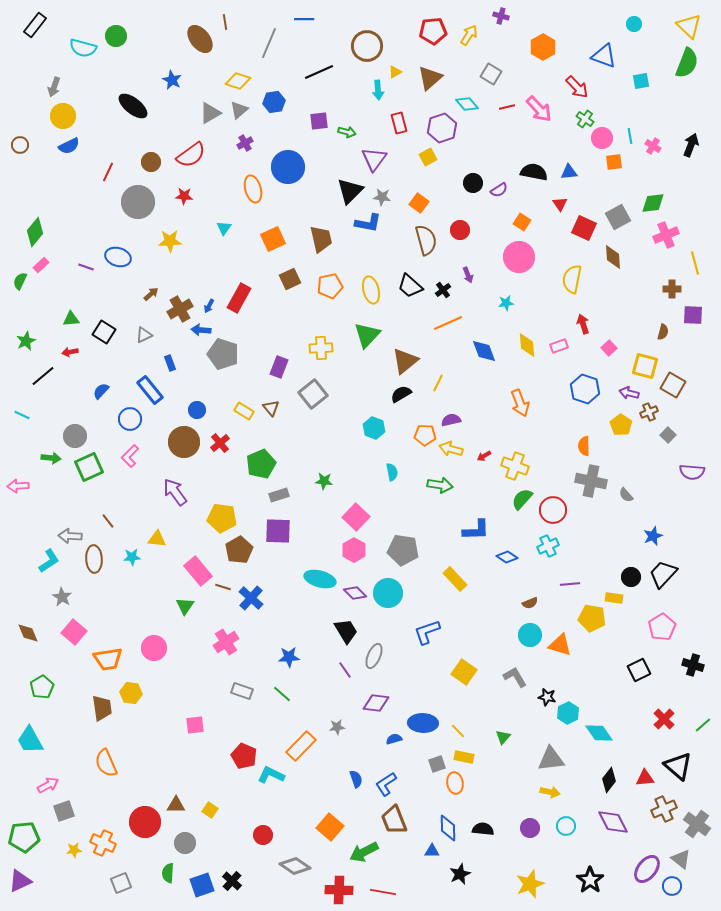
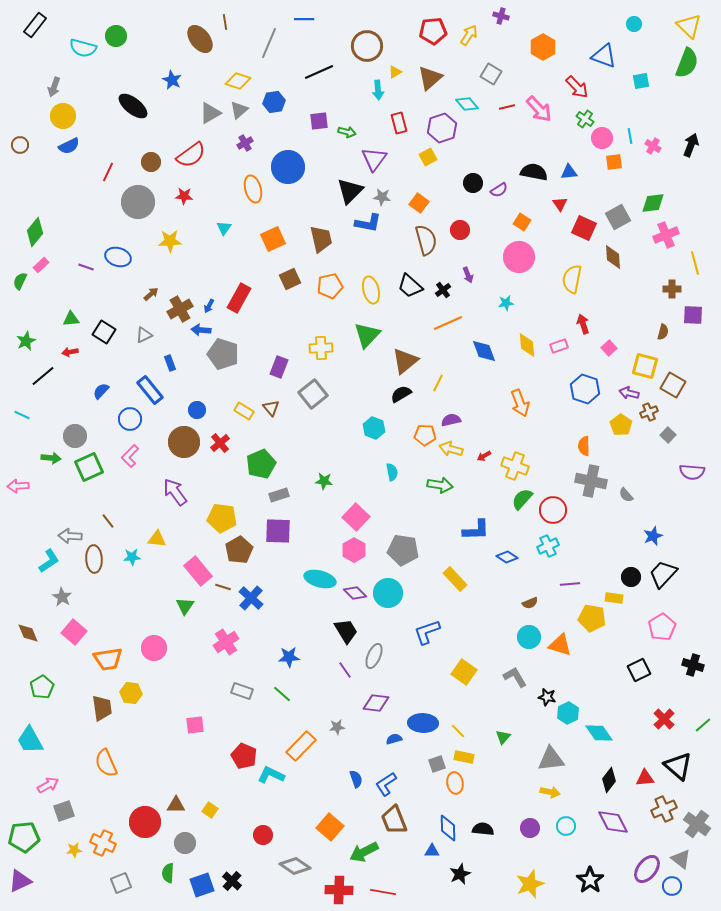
cyan circle at (530, 635): moved 1 px left, 2 px down
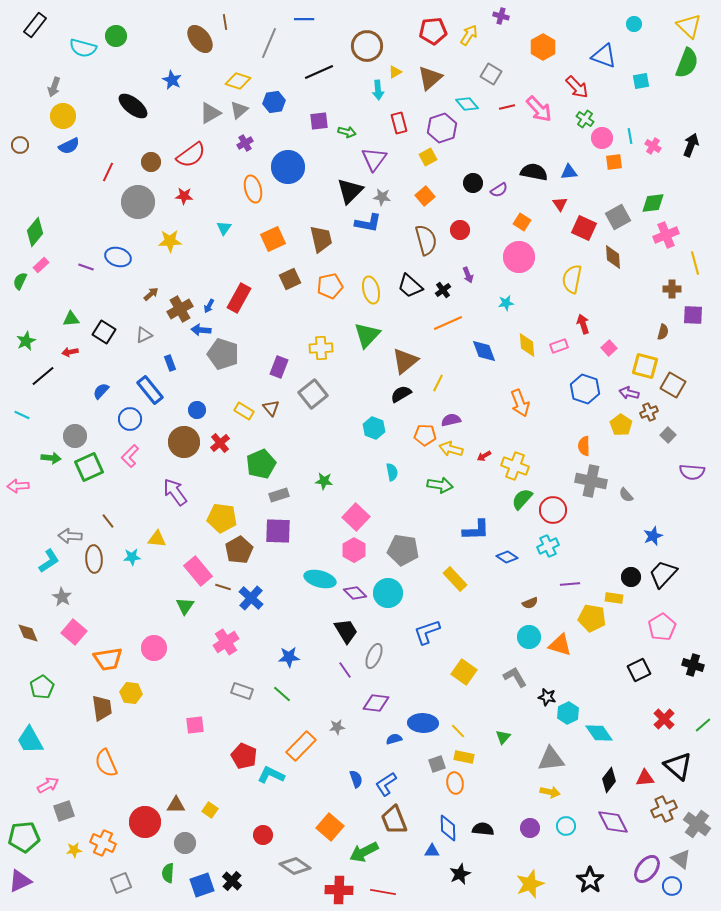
orange square at (419, 203): moved 6 px right, 7 px up; rotated 12 degrees clockwise
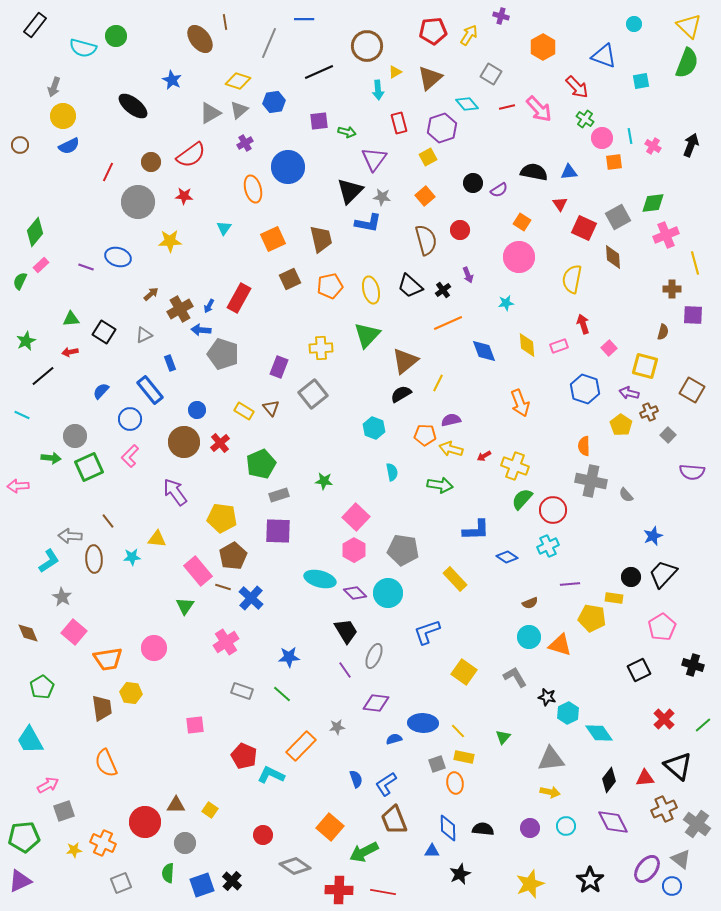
brown square at (673, 385): moved 19 px right, 5 px down
brown pentagon at (239, 550): moved 6 px left, 6 px down
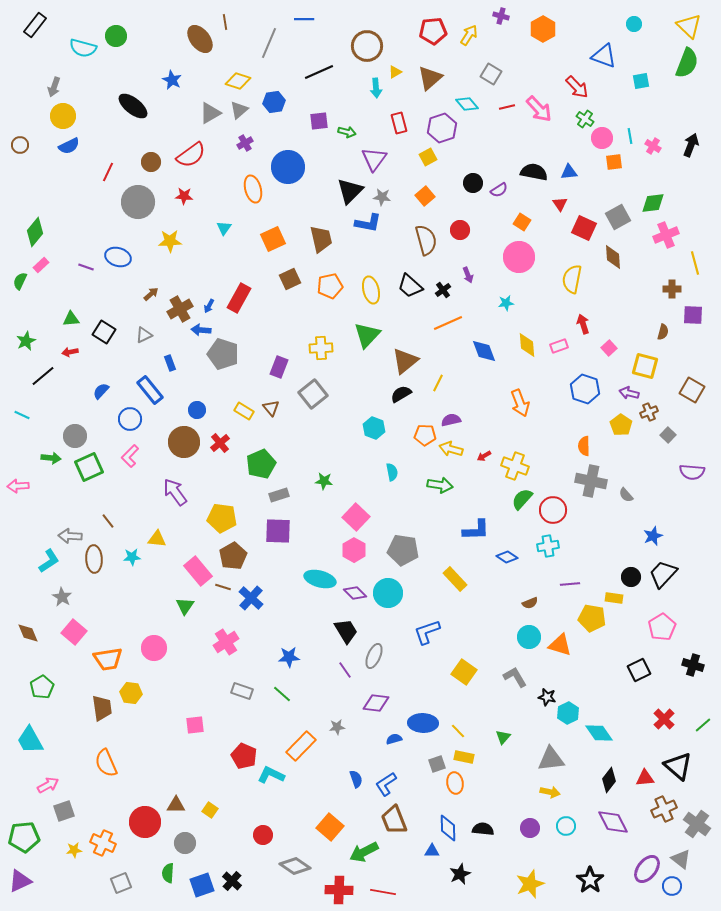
orange hexagon at (543, 47): moved 18 px up
cyan arrow at (378, 90): moved 2 px left, 2 px up
cyan cross at (548, 546): rotated 15 degrees clockwise
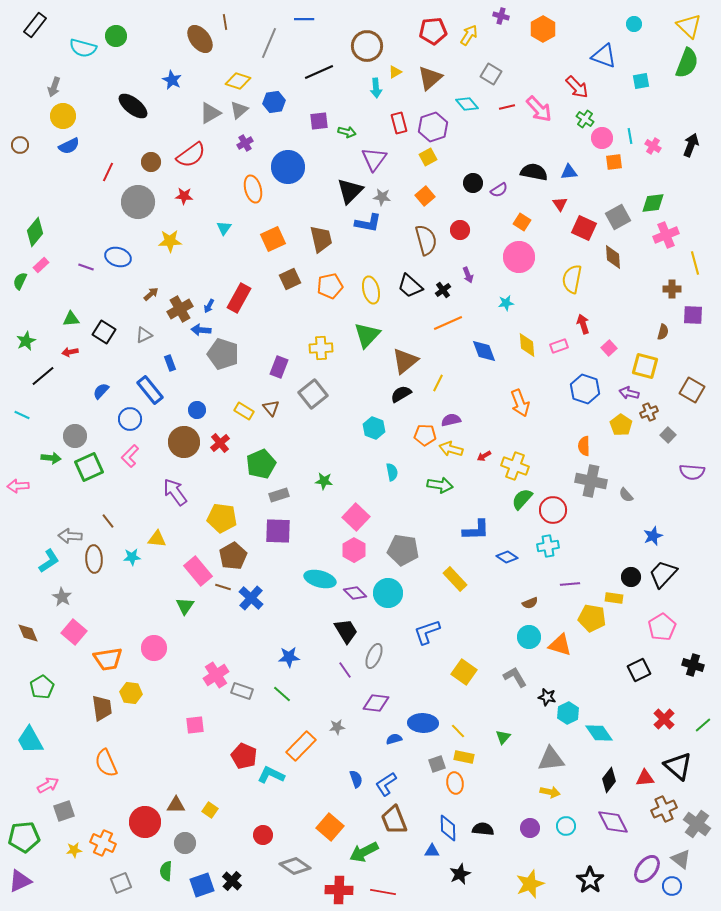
purple hexagon at (442, 128): moved 9 px left, 1 px up
pink cross at (226, 642): moved 10 px left, 33 px down
green semicircle at (168, 873): moved 2 px left, 2 px up
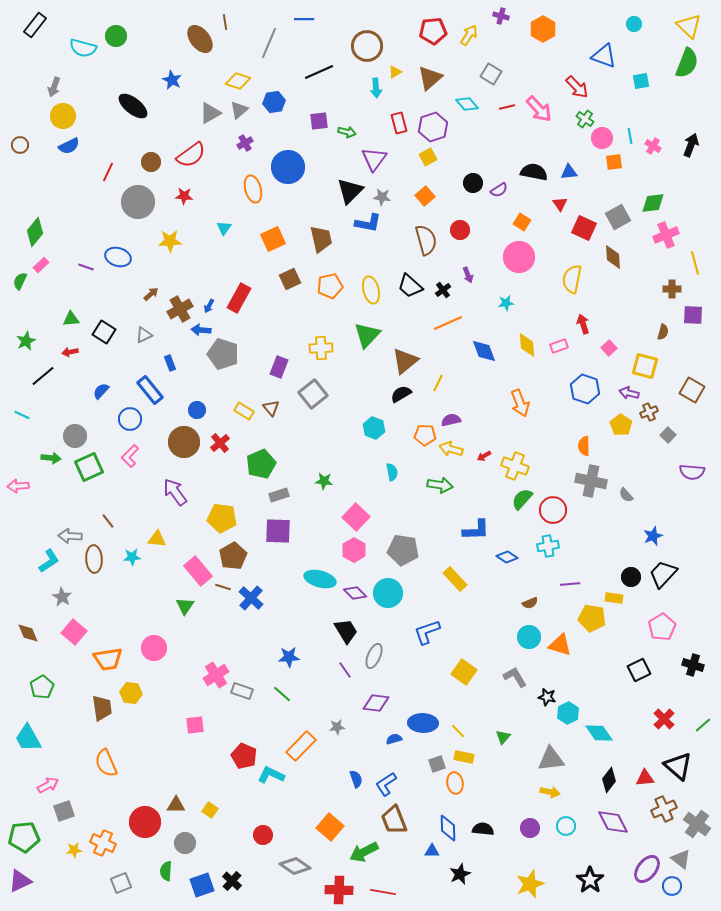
cyan trapezoid at (30, 740): moved 2 px left, 2 px up
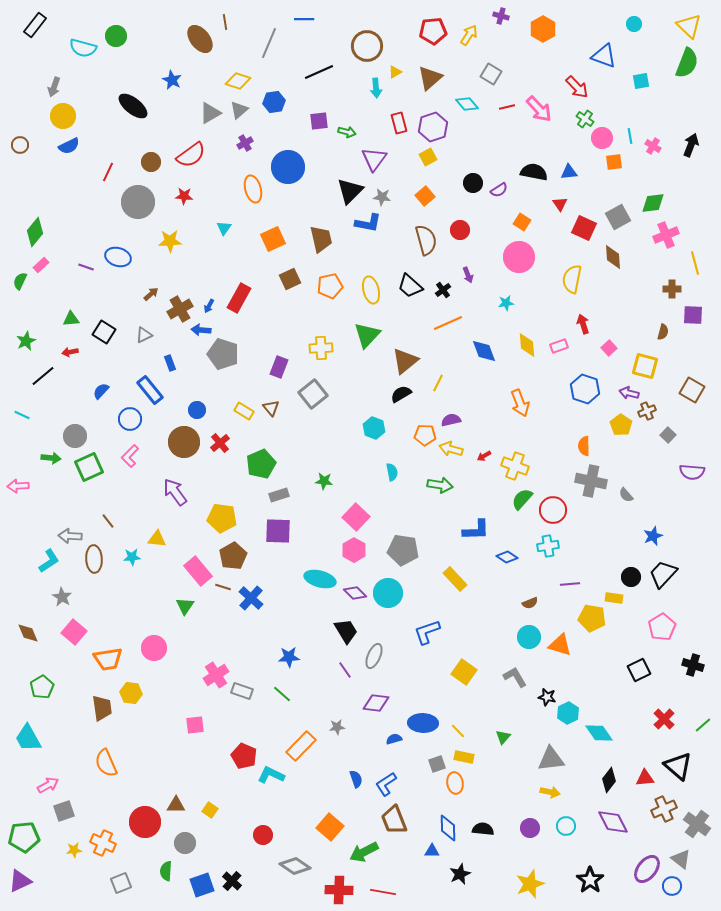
brown cross at (649, 412): moved 2 px left, 1 px up
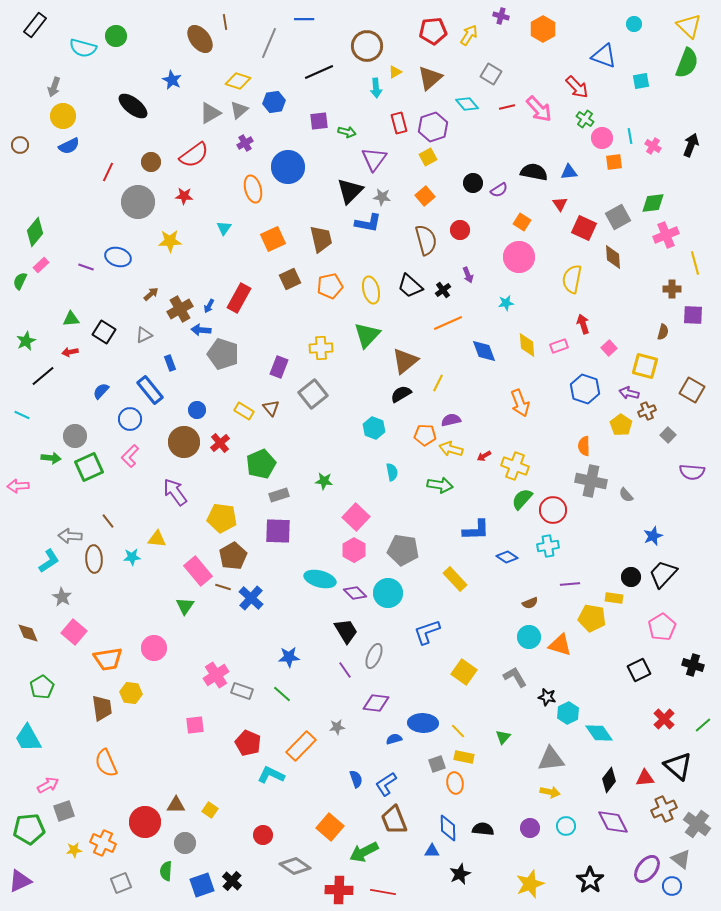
red semicircle at (191, 155): moved 3 px right
red pentagon at (244, 756): moved 4 px right, 13 px up
green pentagon at (24, 837): moved 5 px right, 8 px up
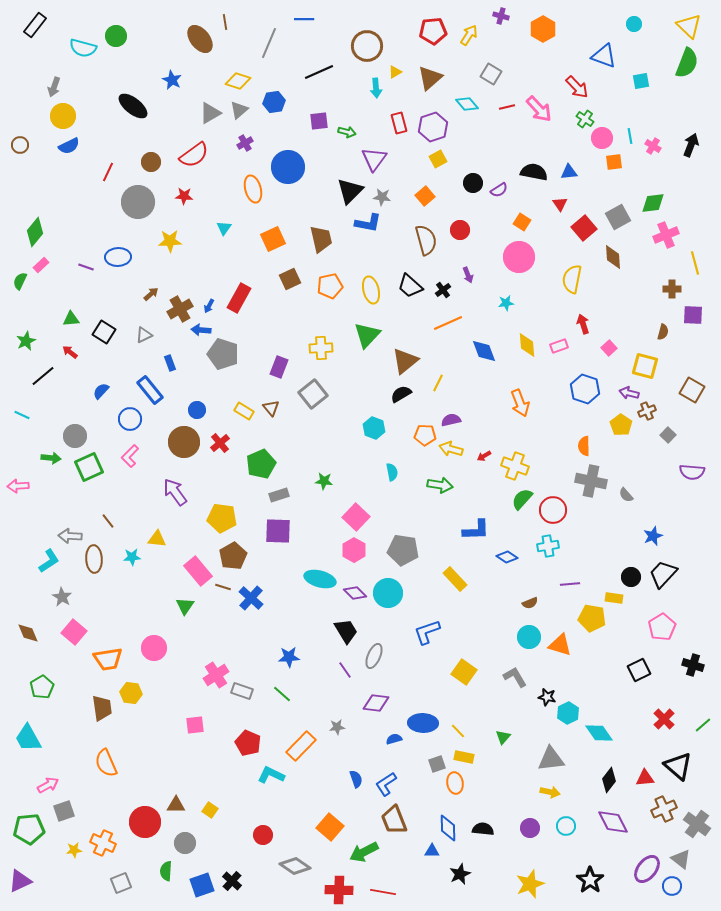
yellow square at (428, 157): moved 10 px right, 2 px down
red square at (584, 228): rotated 25 degrees clockwise
blue ellipse at (118, 257): rotated 20 degrees counterclockwise
red arrow at (70, 352): rotated 49 degrees clockwise
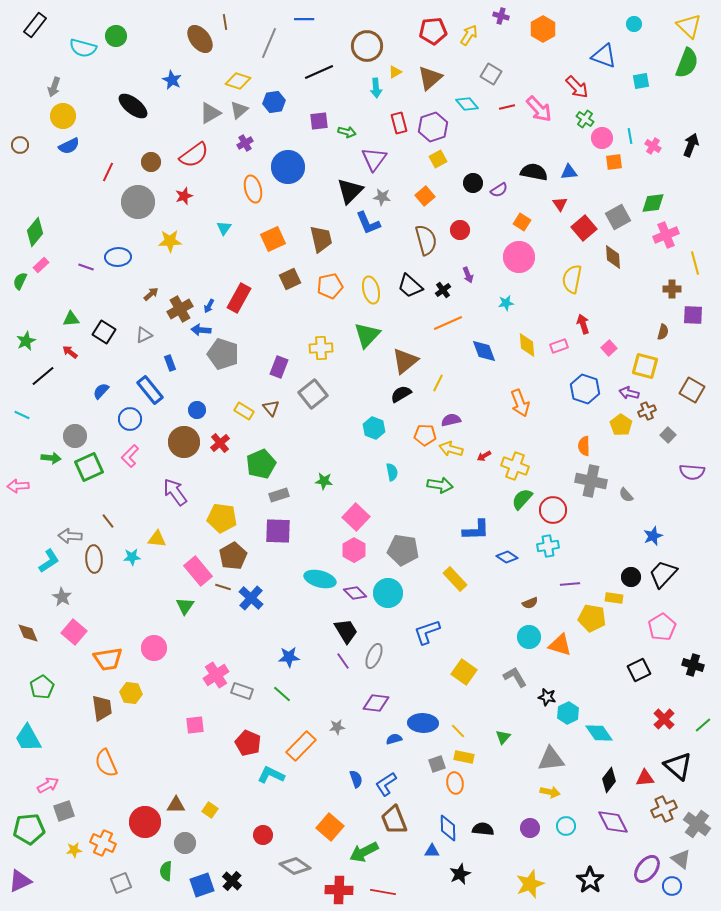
red star at (184, 196): rotated 24 degrees counterclockwise
blue L-shape at (368, 223): rotated 56 degrees clockwise
purple line at (345, 670): moved 2 px left, 9 px up
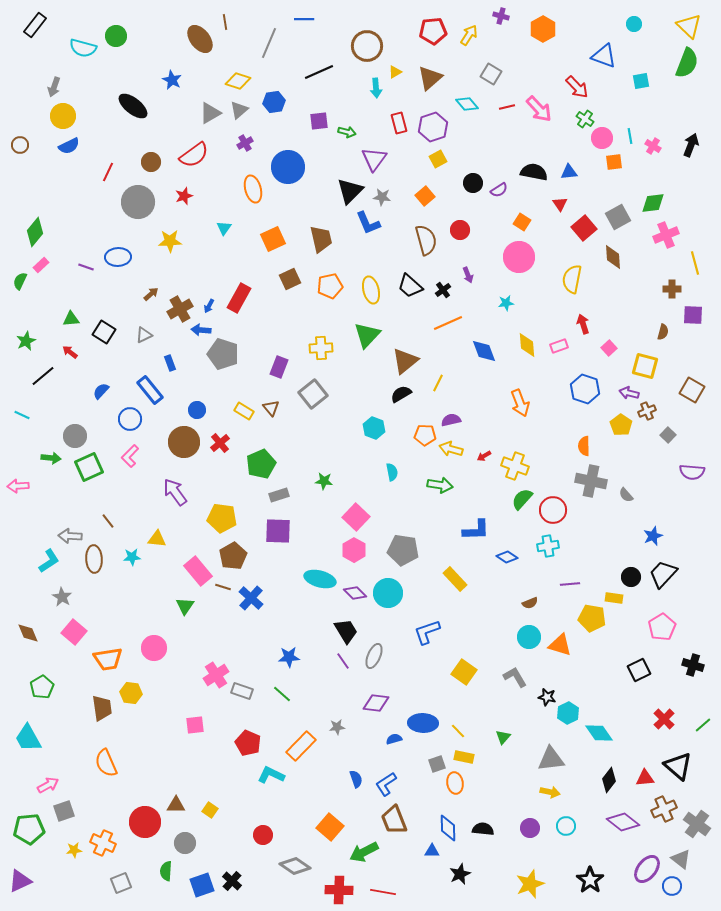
purple diamond at (613, 822): moved 10 px right; rotated 24 degrees counterclockwise
